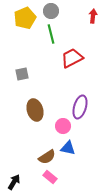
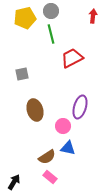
yellow pentagon: rotated 10 degrees clockwise
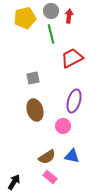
red arrow: moved 24 px left
gray square: moved 11 px right, 4 px down
purple ellipse: moved 6 px left, 6 px up
blue triangle: moved 4 px right, 8 px down
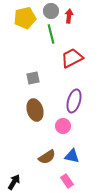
pink rectangle: moved 17 px right, 4 px down; rotated 16 degrees clockwise
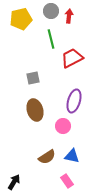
yellow pentagon: moved 4 px left, 1 px down
green line: moved 5 px down
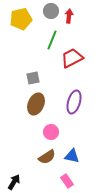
green line: moved 1 px right, 1 px down; rotated 36 degrees clockwise
purple ellipse: moved 1 px down
brown ellipse: moved 1 px right, 6 px up; rotated 40 degrees clockwise
pink circle: moved 12 px left, 6 px down
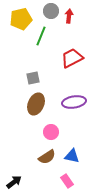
green line: moved 11 px left, 4 px up
purple ellipse: rotated 65 degrees clockwise
black arrow: rotated 21 degrees clockwise
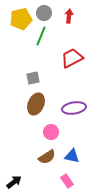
gray circle: moved 7 px left, 2 px down
purple ellipse: moved 6 px down
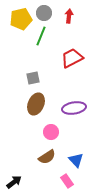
blue triangle: moved 4 px right, 4 px down; rotated 35 degrees clockwise
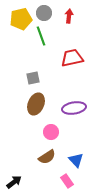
green line: rotated 42 degrees counterclockwise
red trapezoid: rotated 15 degrees clockwise
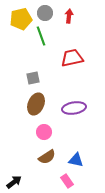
gray circle: moved 1 px right
pink circle: moved 7 px left
blue triangle: rotated 35 degrees counterclockwise
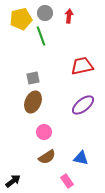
red trapezoid: moved 10 px right, 8 px down
brown ellipse: moved 3 px left, 2 px up
purple ellipse: moved 9 px right, 3 px up; rotated 30 degrees counterclockwise
blue triangle: moved 5 px right, 2 px up
black arrow: moved 1 px left, 1 px up
